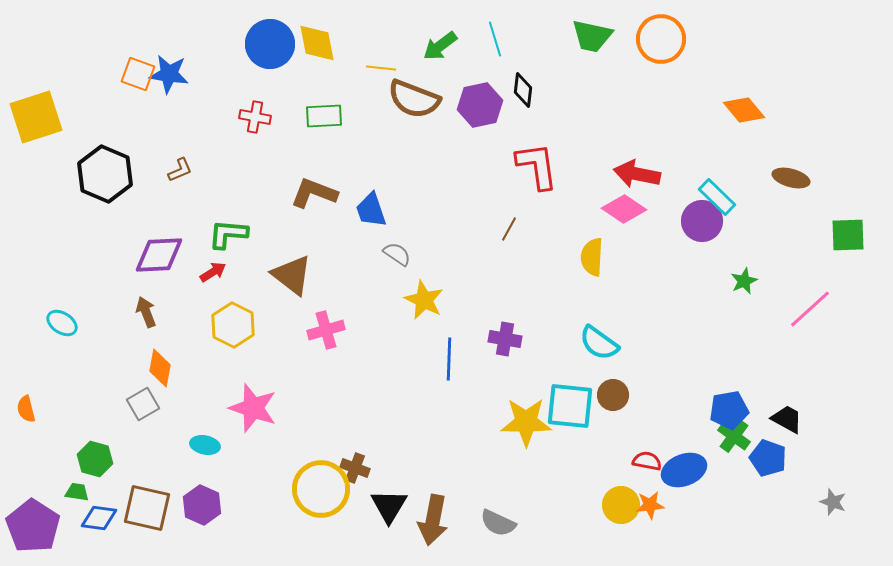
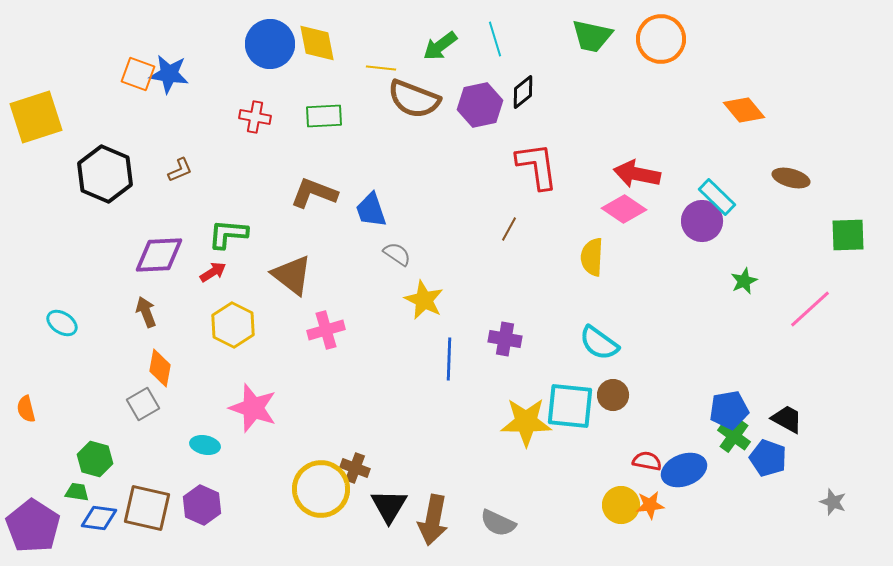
black diamond at (523, 90): moved 2 px down; rotated 44 degrees clockwise
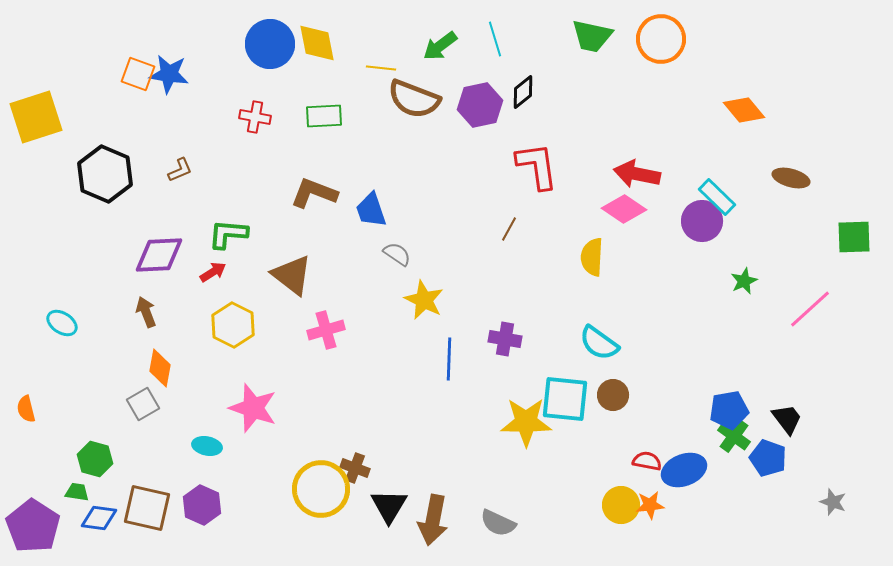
green square at (848, 235): moved 6 px right, 2 px down
cyan square at (570, 406): moved 5 px left, 7 px up
black trapezoid at (787, 419): rotated 24 degrees clockwise
cyan ellipse at (205, 445): moved 2 px right, 1 px down
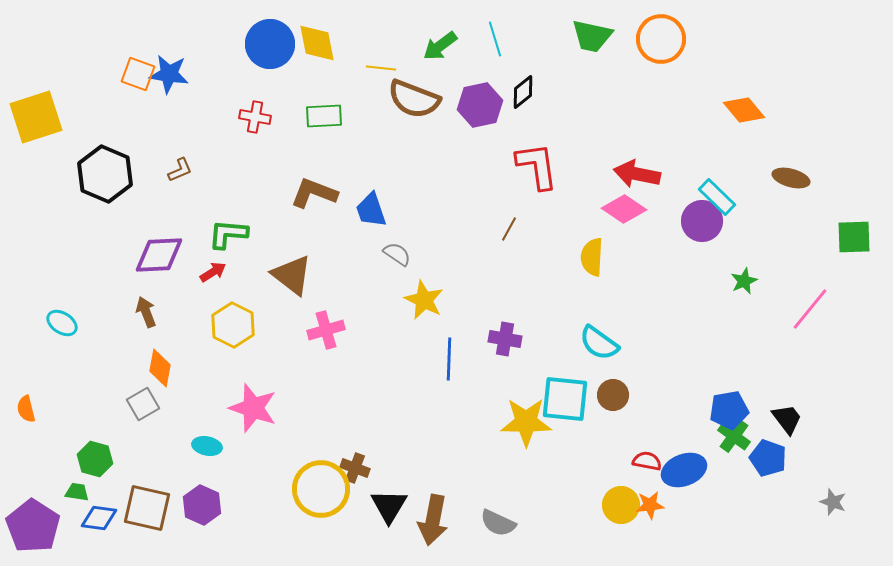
pink line at (810, 309): rotated 9 degrees counterclockwise
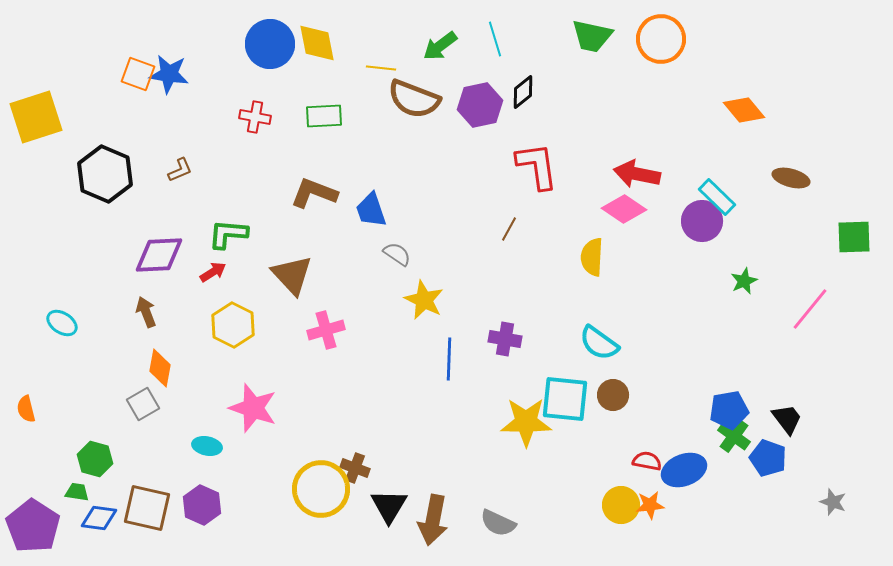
brown triangle at (292, 275): rotated 9 degrees clockwise
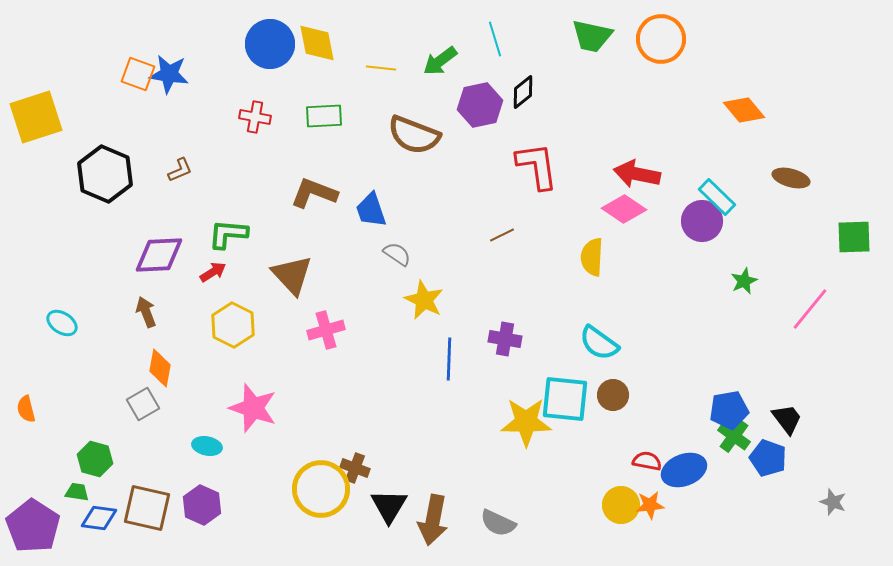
green arrow at (440, 46): moved 15 px down
brown semicircle at (414, 99): moved 36 px down
brown line at (509, 229): moved 7 px left, 6 px down; rotated 35 degrees clockwise
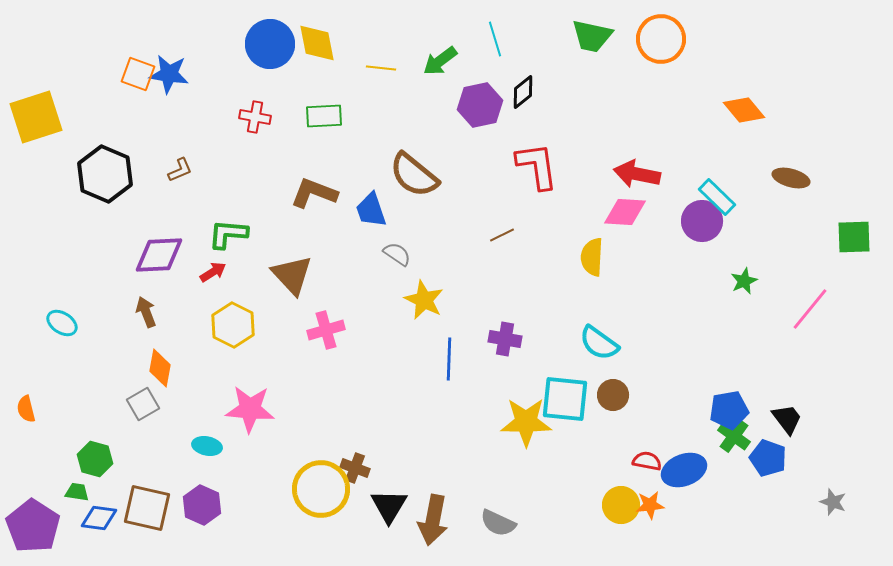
brown semicircle at (414, 135): moved 40 px down; rotated 18 degrees clockwise
pink diamond at (624, 209): moved 1 px right, 3 px down; rotated 30 degrees counterclockwise
pink star at (253, 408): moved 3 px left, 1 px down; rotated 15 degrees counterclockwise
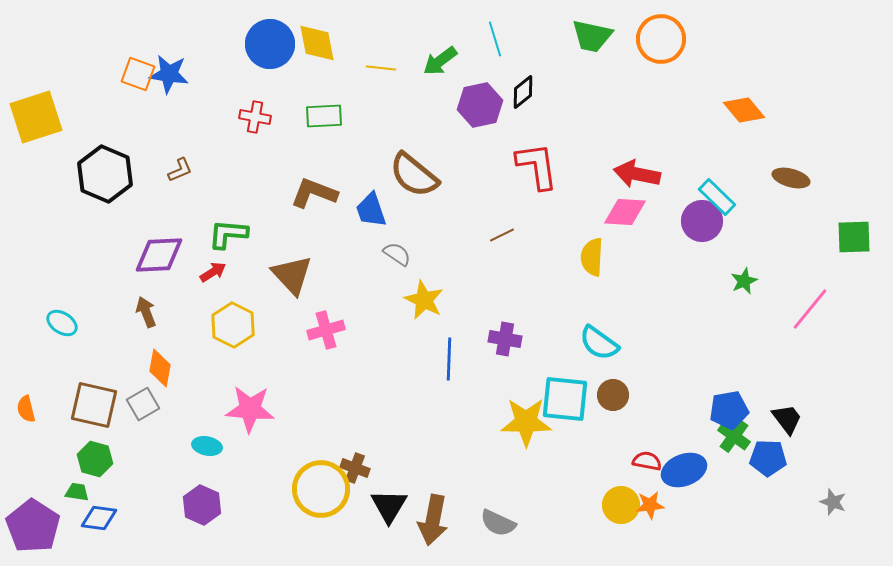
blue pentagon at (768, 458): rotated 18 degrees counterclockwise
brown square at (147, 508): moved 53 px left, 103 px up
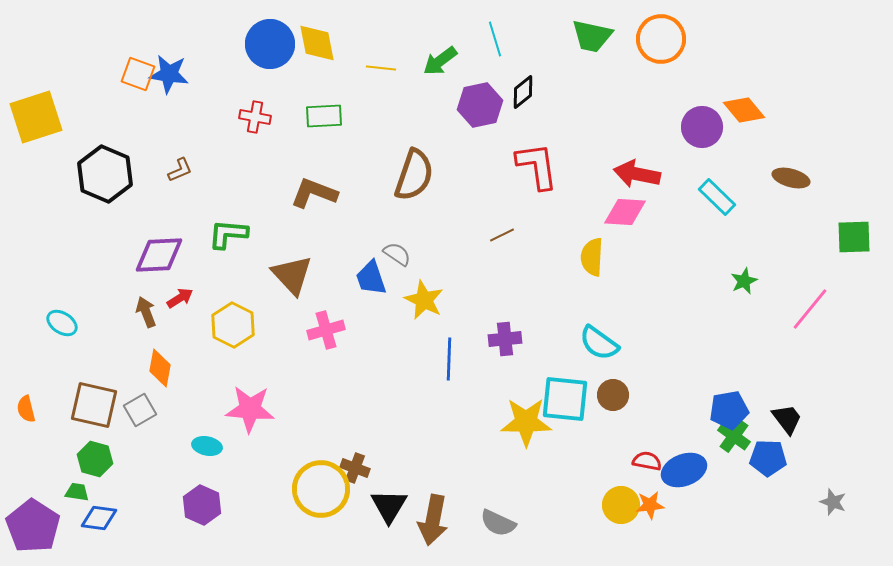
brown semicircle at (414, 175): rotated 110 degrees counterclockwise
blue trapezoid at (371, 210): moved 68 px down
purple circle at (702, 221): moved 94 px up
red arrow at (213, 272): moved 33 px left, 26 px down
purple cross at (505, 339): rotated 16 degrees counterclockwise
gray square at (143, 404): moved 3 px left, 6 px down
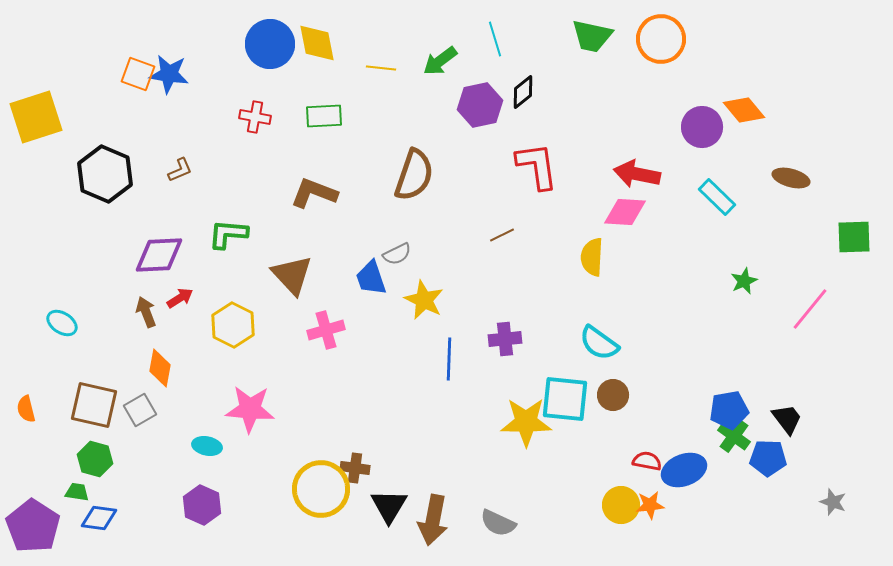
gray semicircle at (397, 254): rotated 120 degrees clockwise
brown cross at (355, 468): rotated 12 degrees counterclockwise
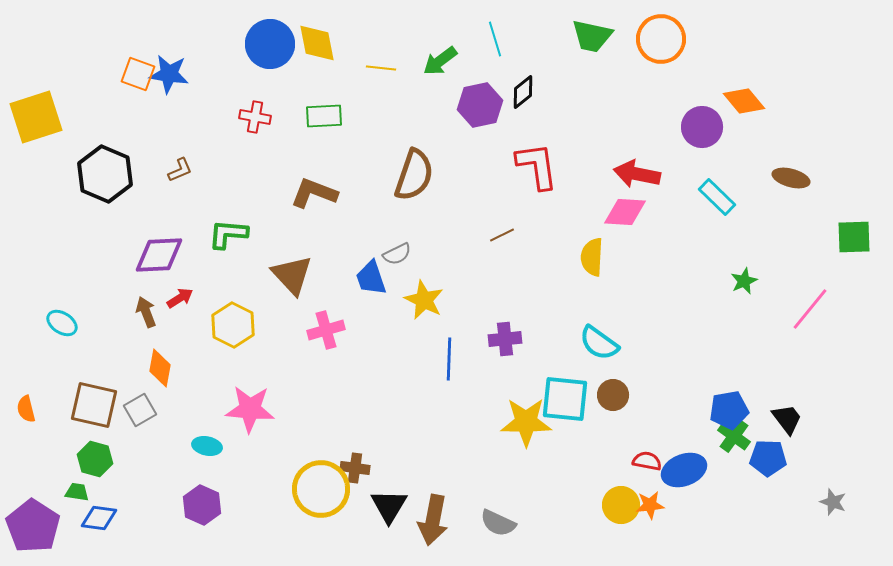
orange diamond at (744, 110): moved 9 px up
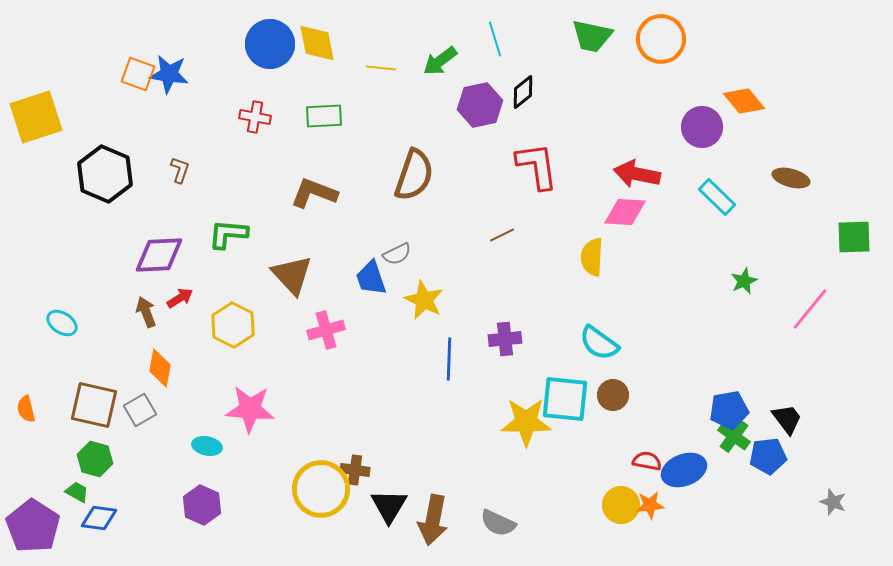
brown L-shape at (180, 170): rotated 48 degrees counterclockwise
blue pentagon at (768, 458): moved 2 px up; rotated 9 degrees counterclockwise
brown cross at (355, 468): moved 2 px down
green trapezoid at (77, 492): rotated 20 degrees clockwise
